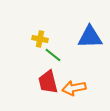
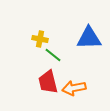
blue triangle: moved 1 px left, 1 px down
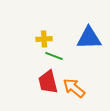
yellow cross: moved 4 px right; rotated 14 degrees counterclockwise
green line: moved 1 px right, 1 px down; rotated 18 degrees counterclockwise
orange arrow: rotated 50 degrees clockwise
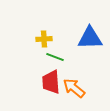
blue triangle: moved 1 px right
green line: moved 1 px right, 1 px down
red trapezoid: moved 3 px right; rotated 10 degrees clockwise
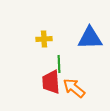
green line: moved 4 px right, 7 px down; rotated 66 degrees clockwise
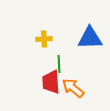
orange arrow: moved 1 px left
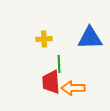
orange arrow: rotated 40 degrees counterclockwise
